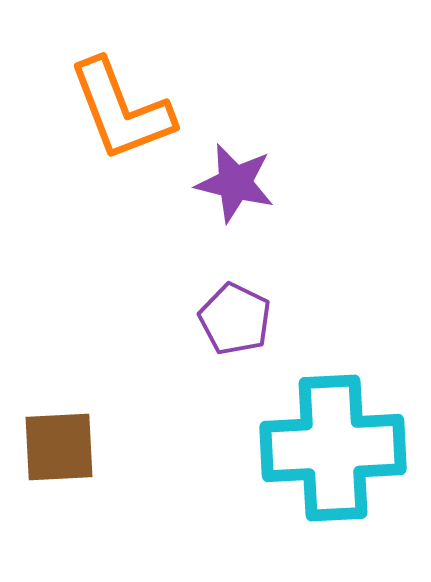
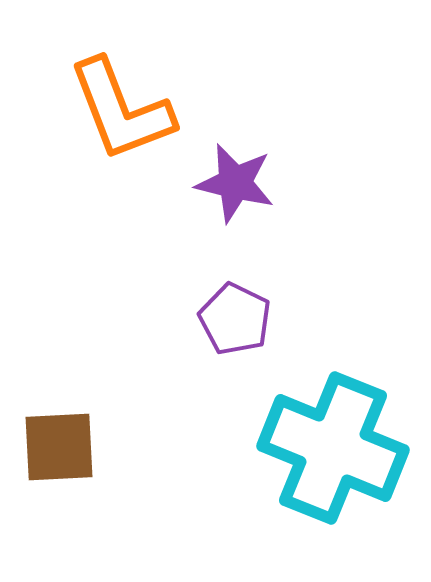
cyan cross: rotated 25 degrees clockwise
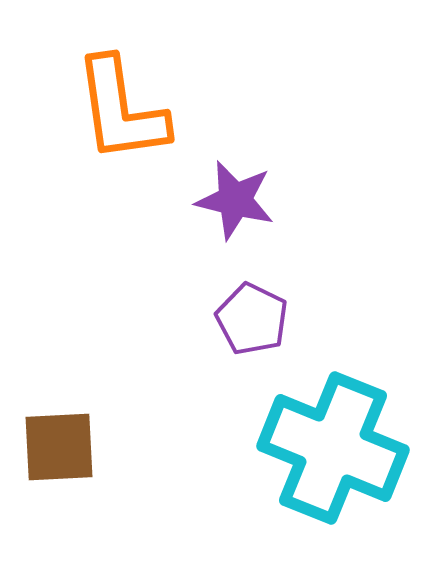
orange L-shape: rotated 13 degrees clockwise
purple star: moved 17 px down
purple pentagon: moved 17 px right
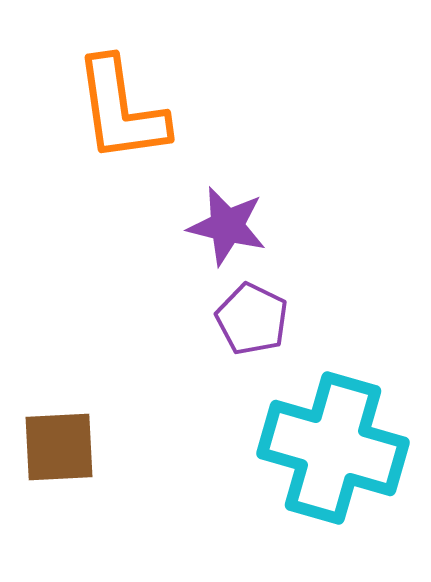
purple star: moved 8 px left, 26 px down
cyan cross: rotated 6 degrees counterclockwise
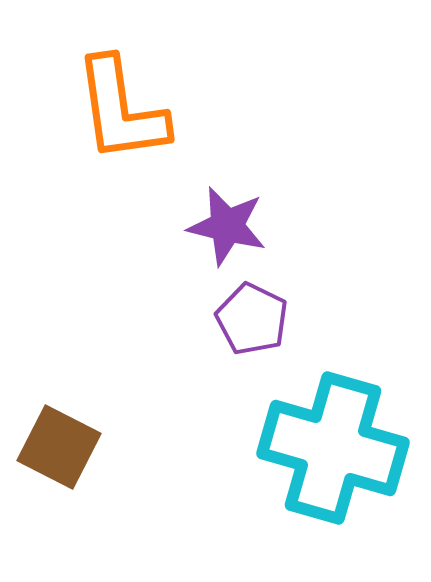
brown square: rotated 30 degrees clockwise
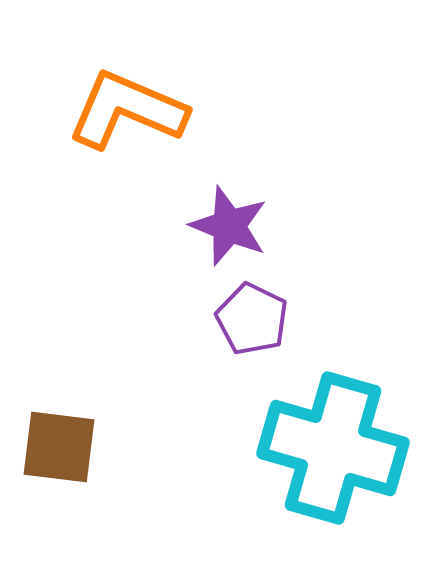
orange L-shape: moved 6 px right; rotated 121 degrees clockwise
purple star: moved 2 px right; rotated 8 degrees clockwise
brown square: rotated 20 degrees counterclockwise
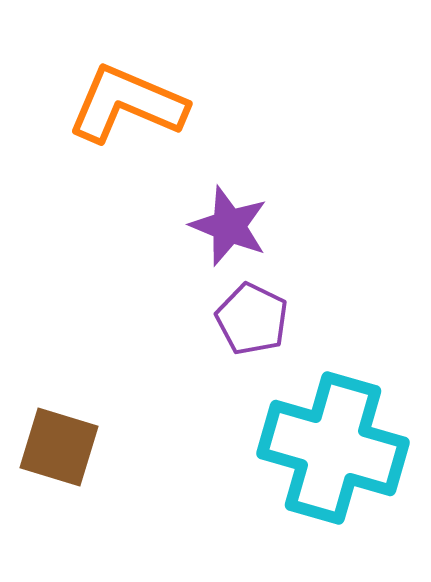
orange L-shape: moved 6 px up
brown square: rotated 10 degrees clockwise
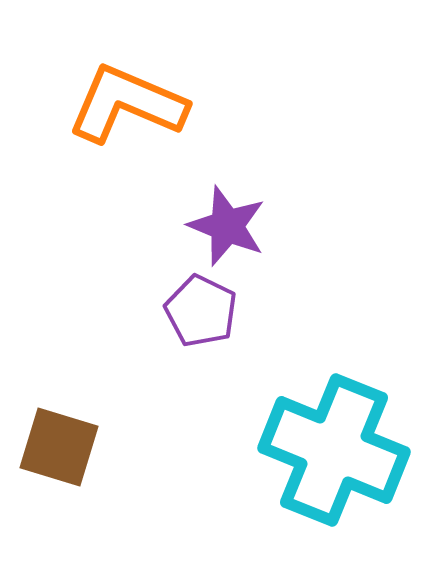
purple star: moved 2 px left
purple pentagon: moved 51 px left, 8 px up
cyan cross: moved 1 px right, 2 px down; rotated 6 degrees clockwise
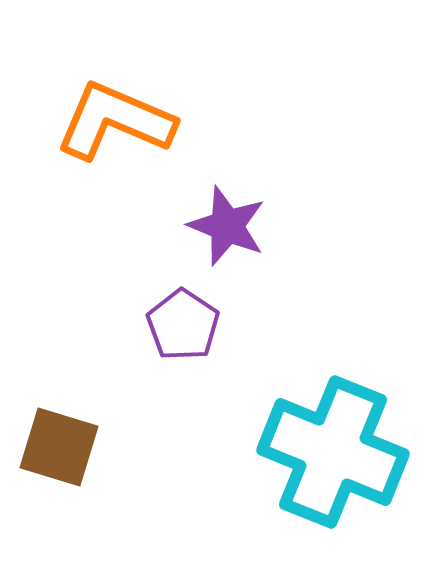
orange L-shape: moved 12 px left, 17 px down
purple pentagon: moved 18 px left, 14 px down; rotated 8 degrees clockwise
cyan cross: moved 1 px left, 2 px down
